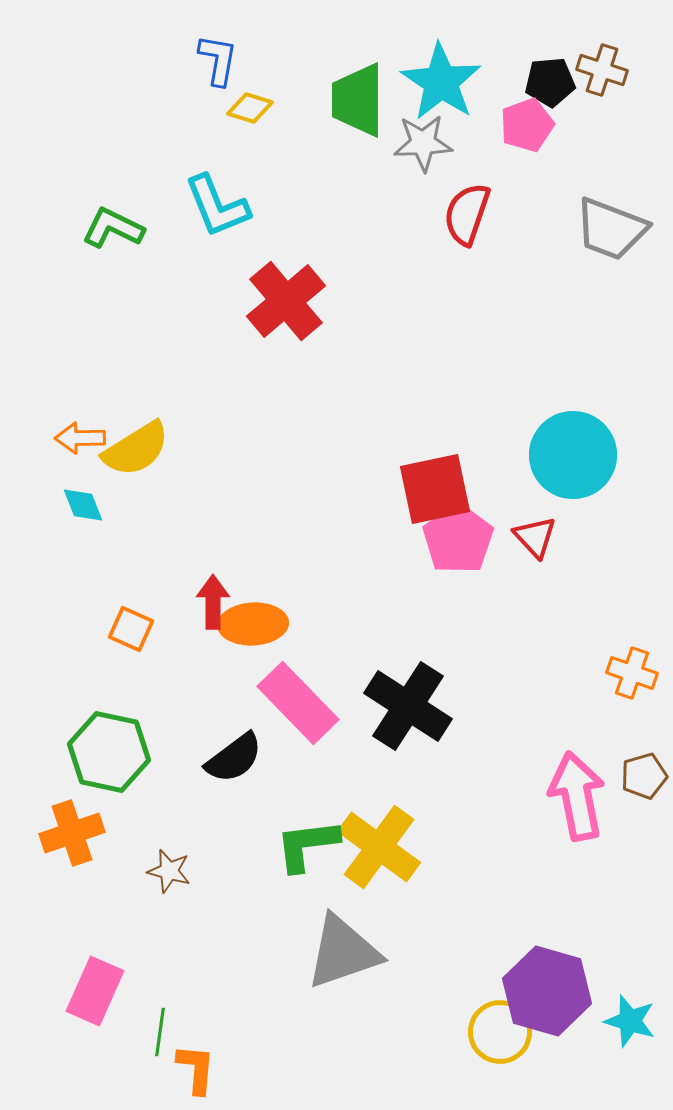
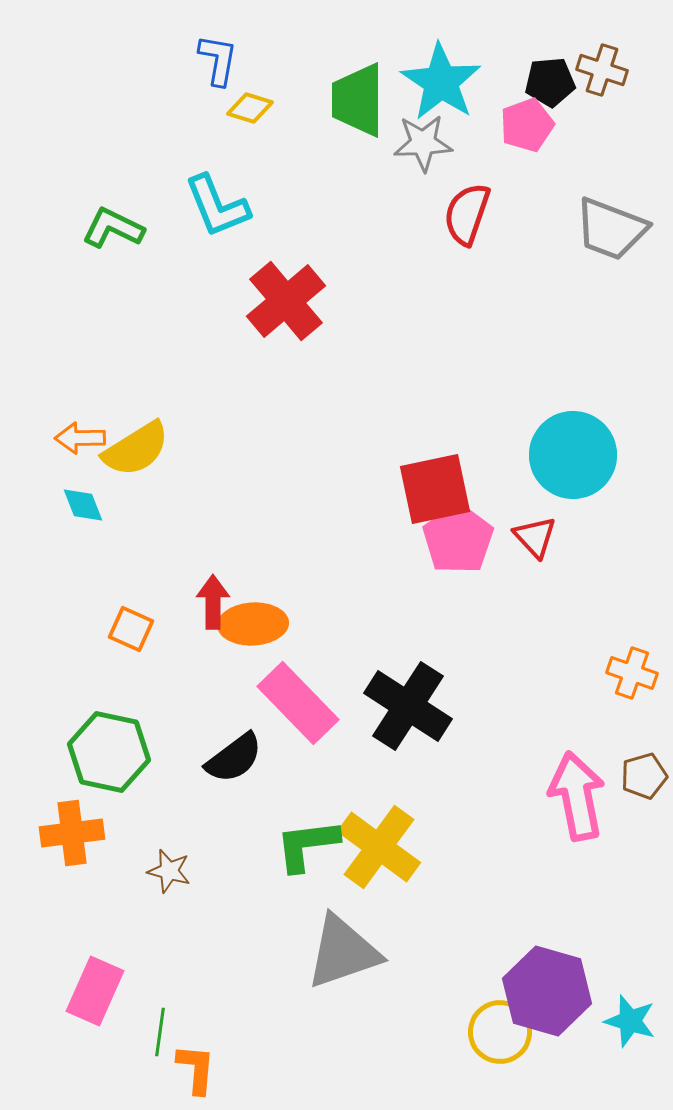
orange cross at (72, 833): rotated 12 degrees clockwise
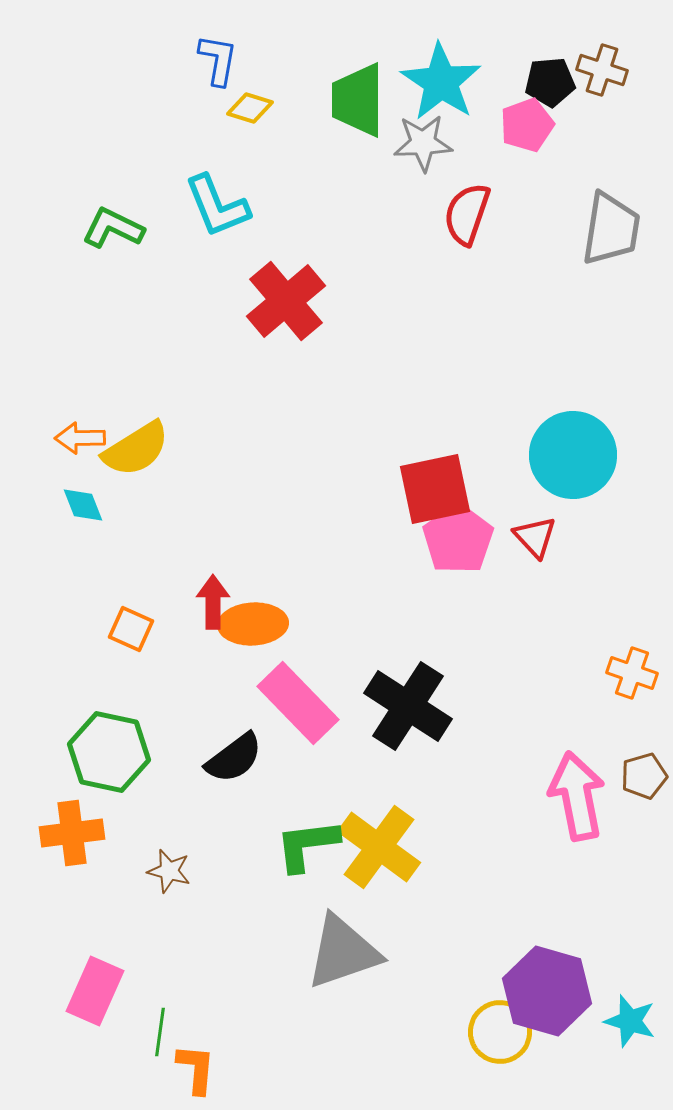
gray trapezoid at (611, 229): rotated 102 degrees counterclockwise
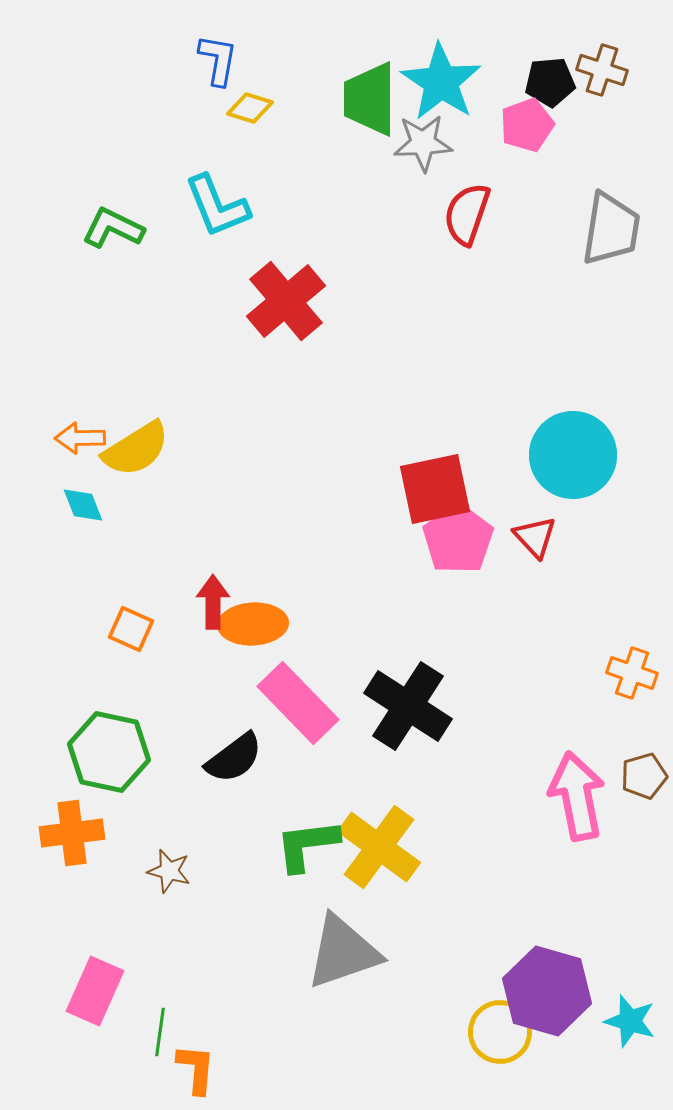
green trapezoid at (358, 100): moved 12 px right, 1 px up
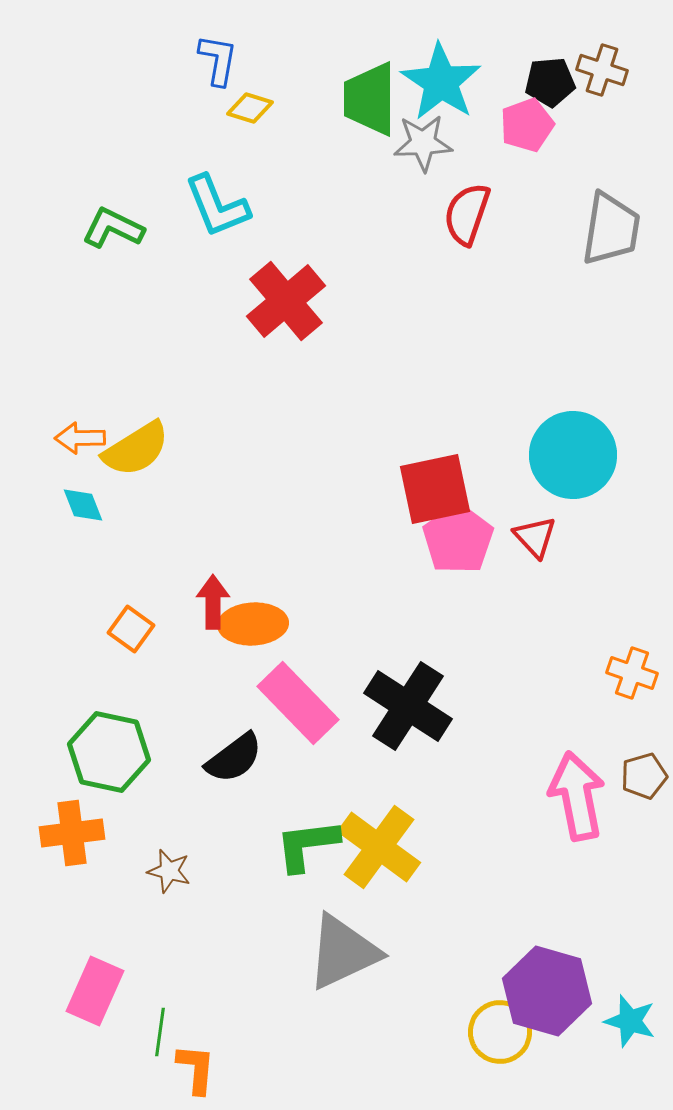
orange square at (131, 629): rotated 12 degrees clockwise
gray triangle at (343, 952): rotated 6 degrees counterclockwise
